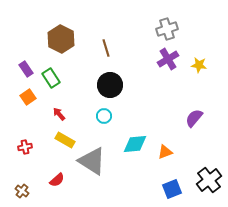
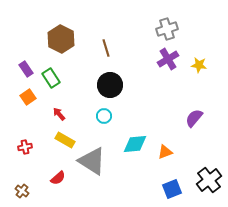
red semicircle: moved 1 px right, 2 px up
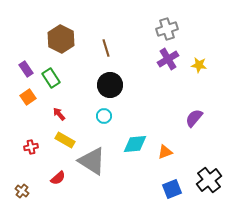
red cross: moved 6 px right
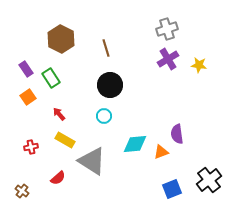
purple semicircle: moved 17 px left, 16 px down; rotated 48 degrees counterclockwise
orange triangle: moved 4 px left
